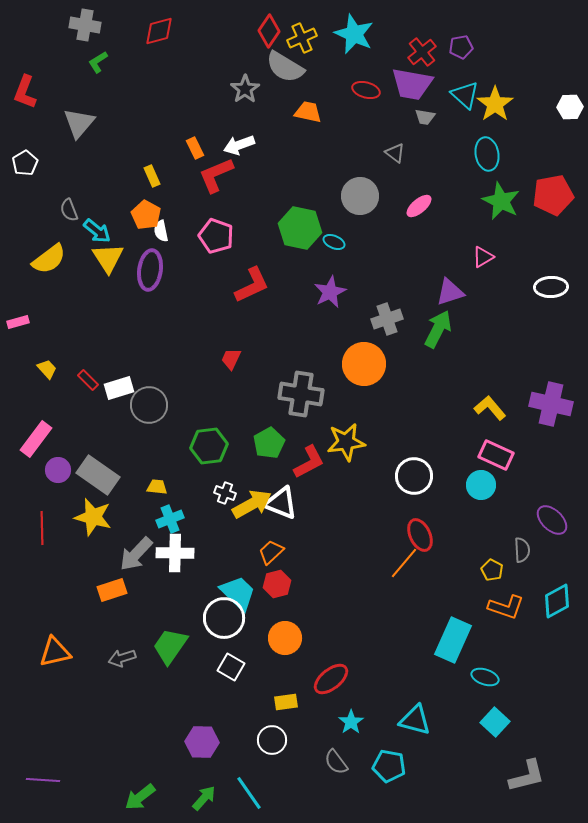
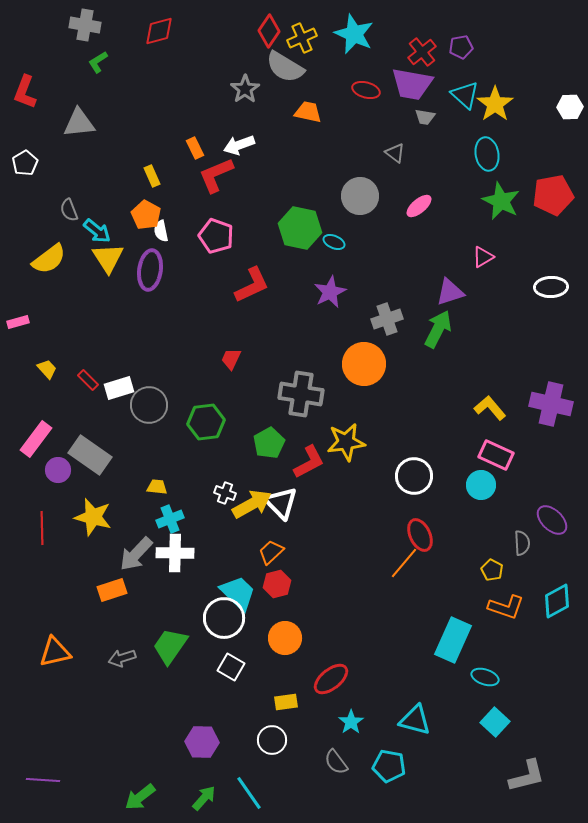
gray triangle at (79, 123): rotated 44 degrees clockwise
green hexagon at (209, 446): moved 3 px left, 24 px up
gray rectangle at (98, 475): moved 8 px left, 20 px up
white triangle at (281, 503): rotated 24 degrees clockwise
gray semicircle at (522, 550): moved 7 px up
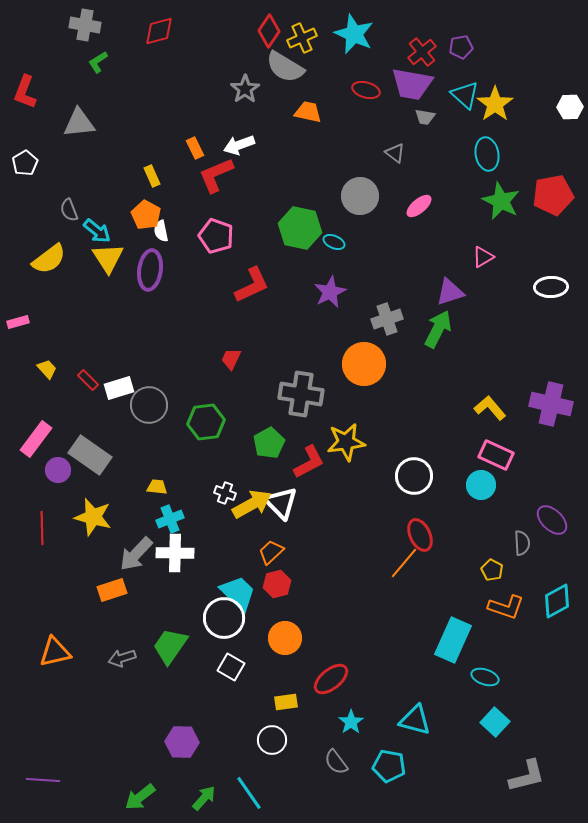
purple hexagon at (202, 742): moved 20 px left
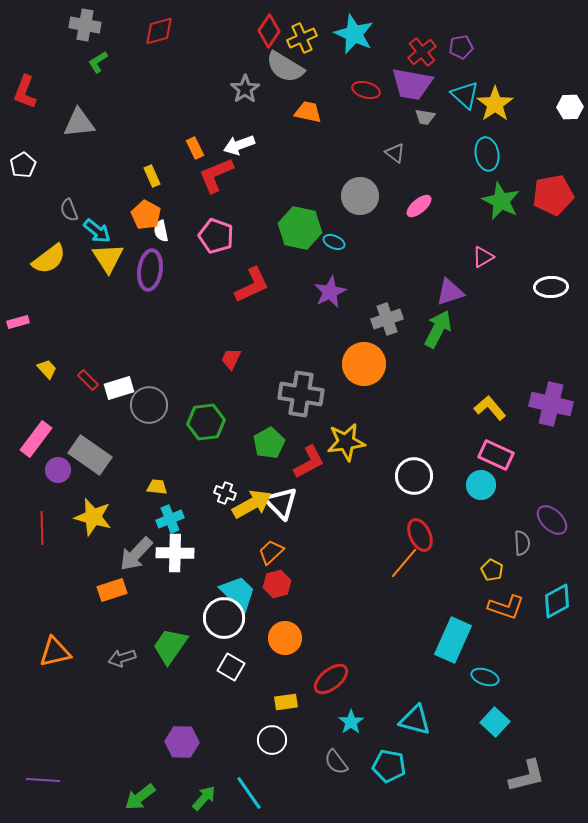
white pentagon at (25, 163): moved 2 px left, 2 px down
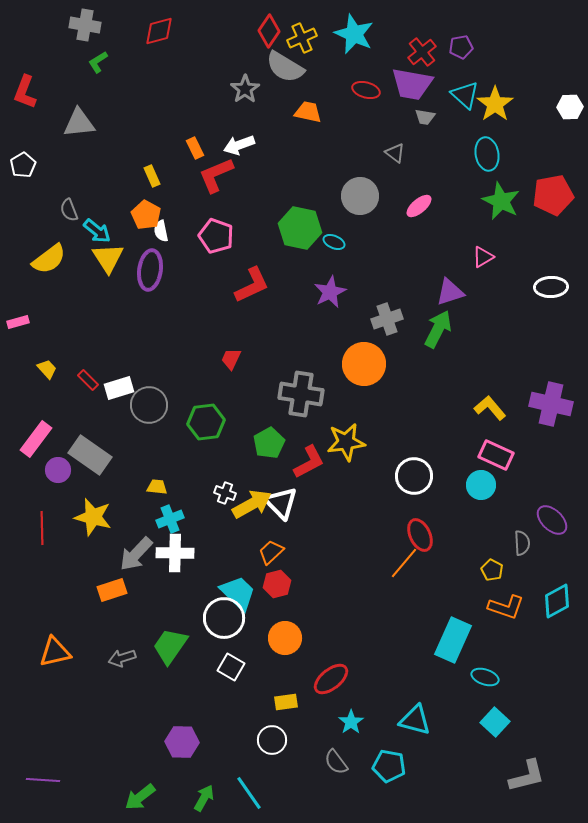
green arrow at (204, 798): rotated 12 degrees counterclockwise
